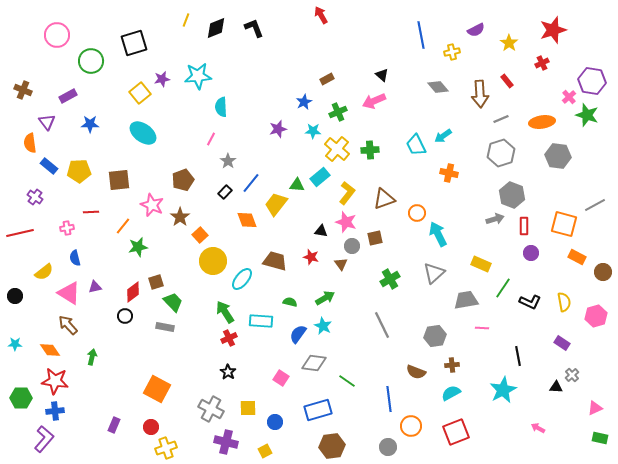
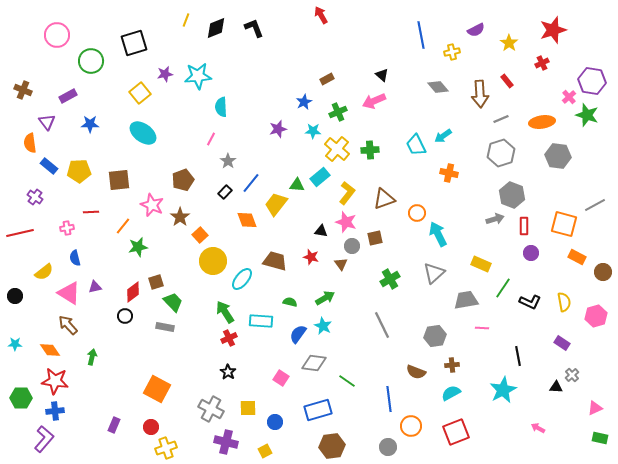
purple star at (162, 79): moved 3 px right, 5 px up
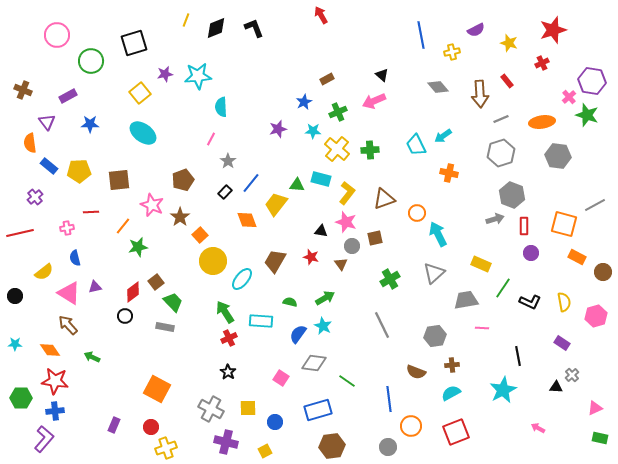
yellow star at (509, 43): rotated 18 degrees counterclockwise
cyan rectangle at (320, 177): moved 1 px right, 2 px down; rotated 54 degrees clockwise
purple cross at (35, 197): rotated 14 degrees clockwise
brown trapezoid at (275, 261): rotated 75 degrees counterclockwise
brown square at (156, 282): rotated 21 degrees counterclockwise
green arrow at (92, 357): rotated 77 degrees counterclockwise
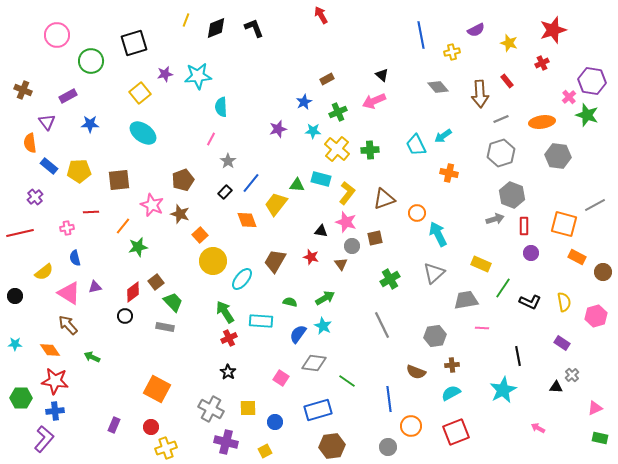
brown star at (180, 217): moved 3 px up; rotated 18 degrees counterclockwise
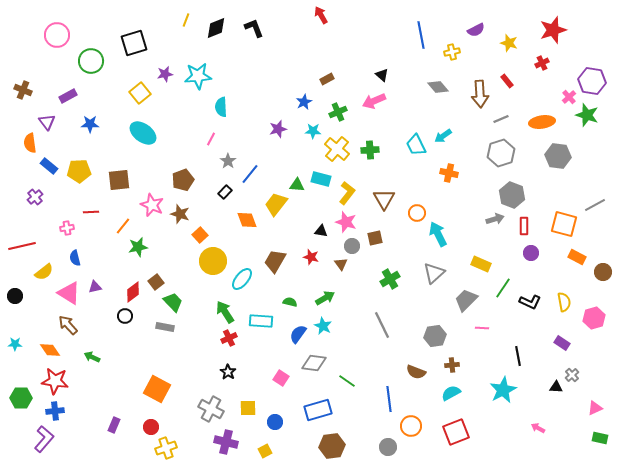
blue line at (251, 183): moved 1 px left, 9 px up
brown triangle at (384, 199): rotated 40 degrees counterclockwise
red line at (20, 233): moved 2 px right, 13 px down
gray trapezoid at (466, 300): rotated 35 degrees counterclockwise
pink hexagon at (596, 316): moved 2 px left, 2 px down
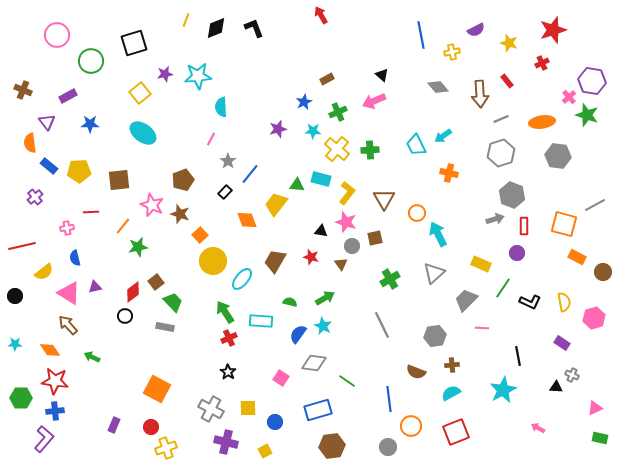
purple circle at (531, 253): moved 14 px left
gray cross at (572, 375): rotated 24 degrees counterclockwise
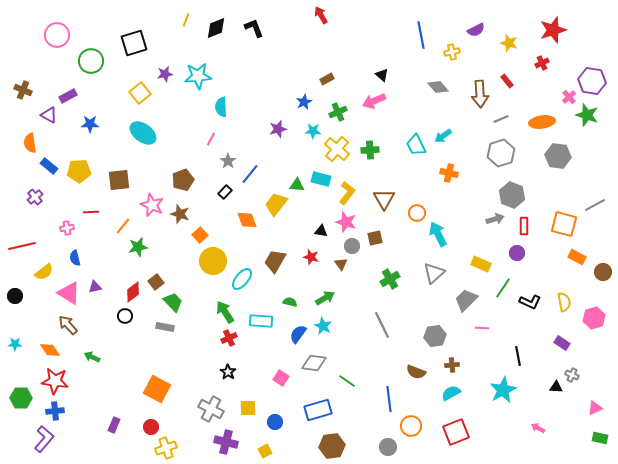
purple triangle at (47, 122): moved 2 px right, 7 px up; rotated 24 degrees counterclockwise
